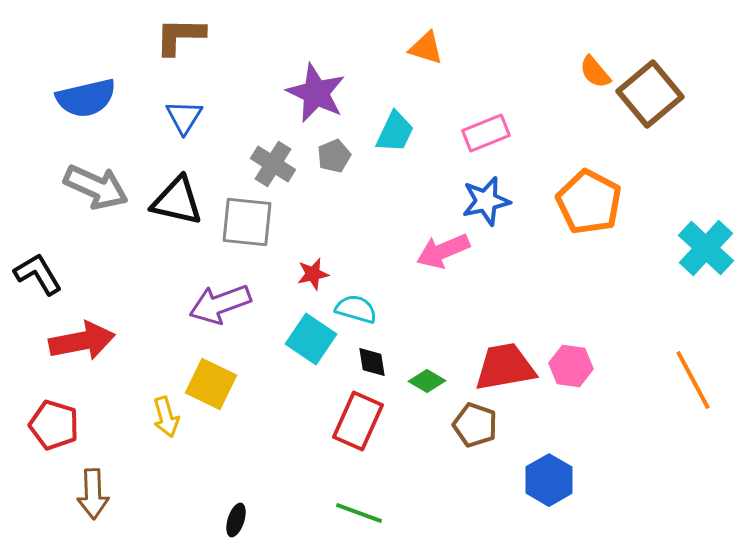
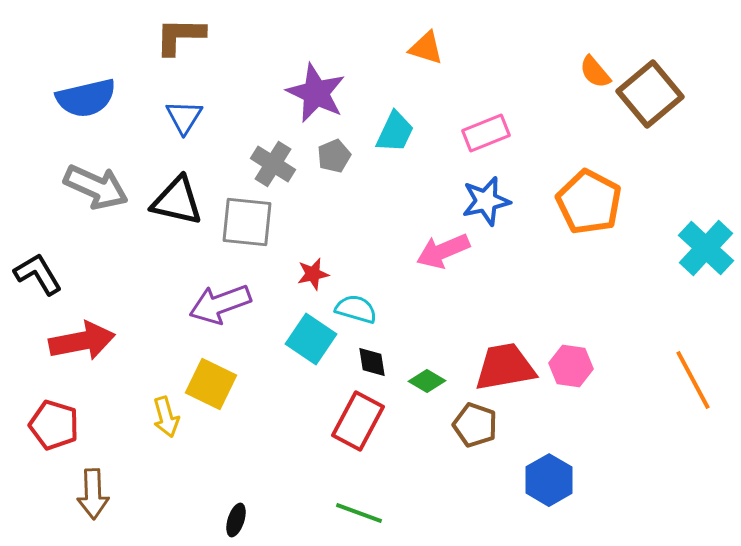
red rectangle: rotated 4 degrees clockwise
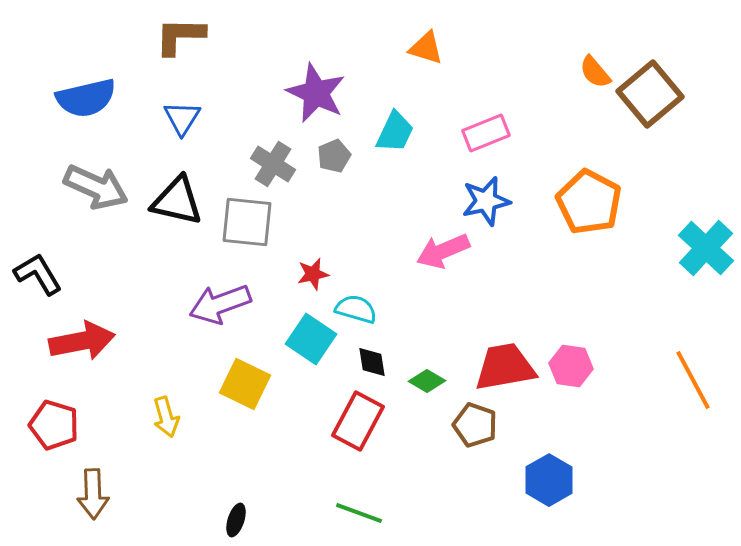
blue triangle: moved 2 px left, 1 px down
yellow square: moved 34 px right
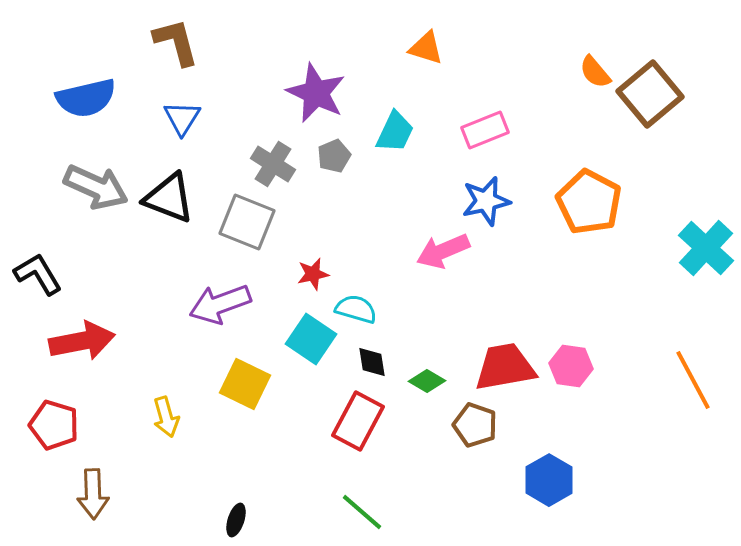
brown L-shape: moved 4 px left, 6 px down; rotated 74 degrees clockwise
pink rectangle: moved 1 px left, 3 px up
black triangle: moved 8 px left, 3 px up; rotated 8 degrees clockwise
gray square: rotated 16 degrees clockwise
green line: moved 3 px right, 1 px up; rotated 21 degrees clockwise
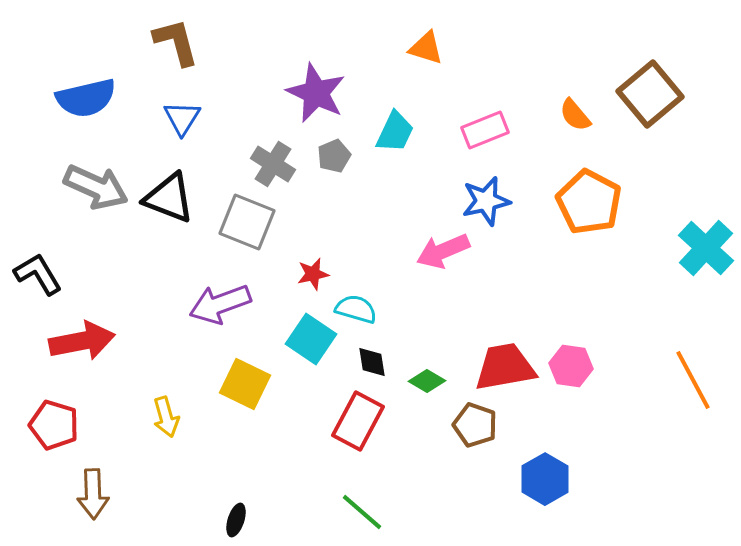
orange semicircle: moved 20 px left, 43 px down
blue hexagon: moved 4 px left, 1 px up
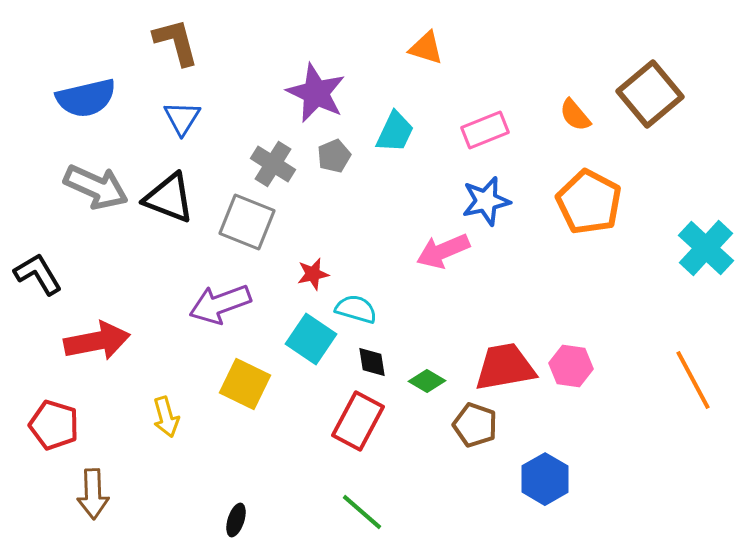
red arrow: moved 15 px right
